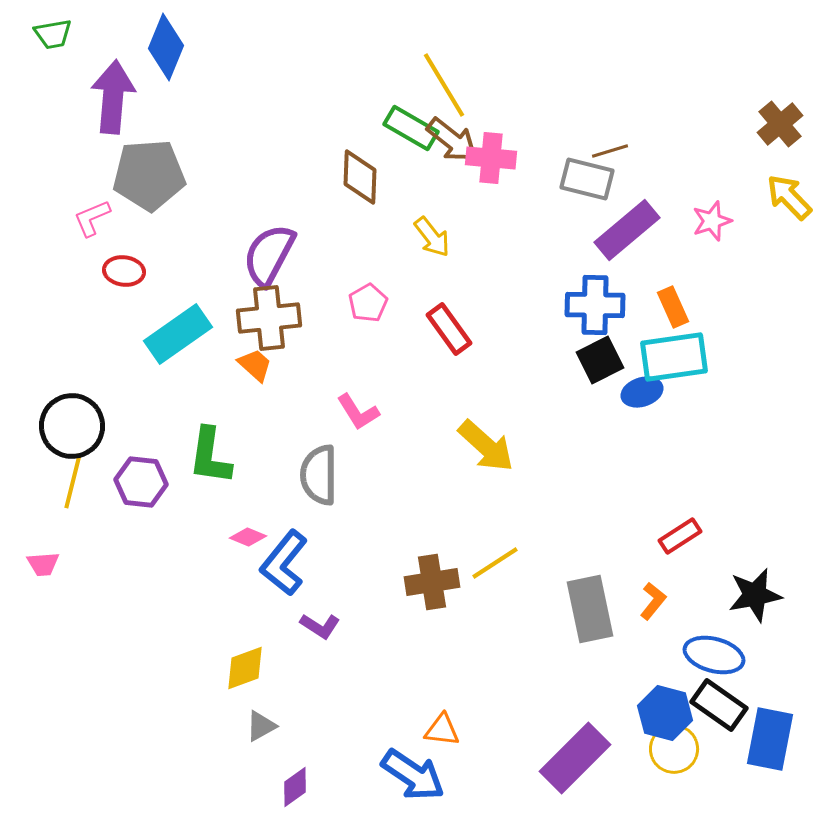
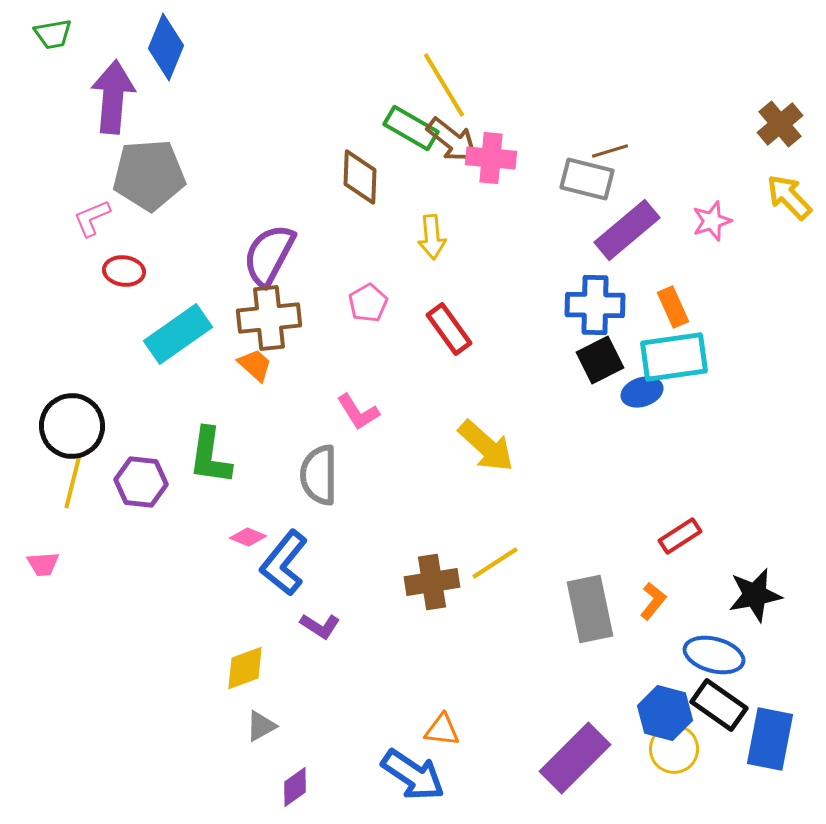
yellow arrow at (432, 237): rotated 33 degrees clockwise
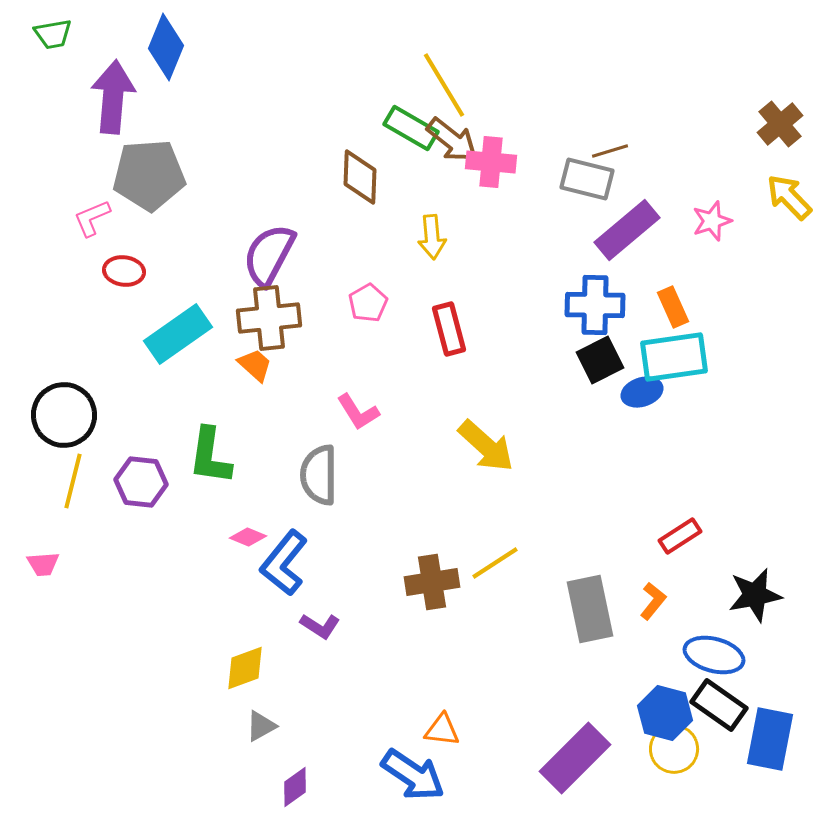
pink cross at (491, 158): moved 4 px down
red rectangle at (449, 329): rotated 21 degrees clockwise
black circle at (72, 426): moved 8 px left, 11 px up
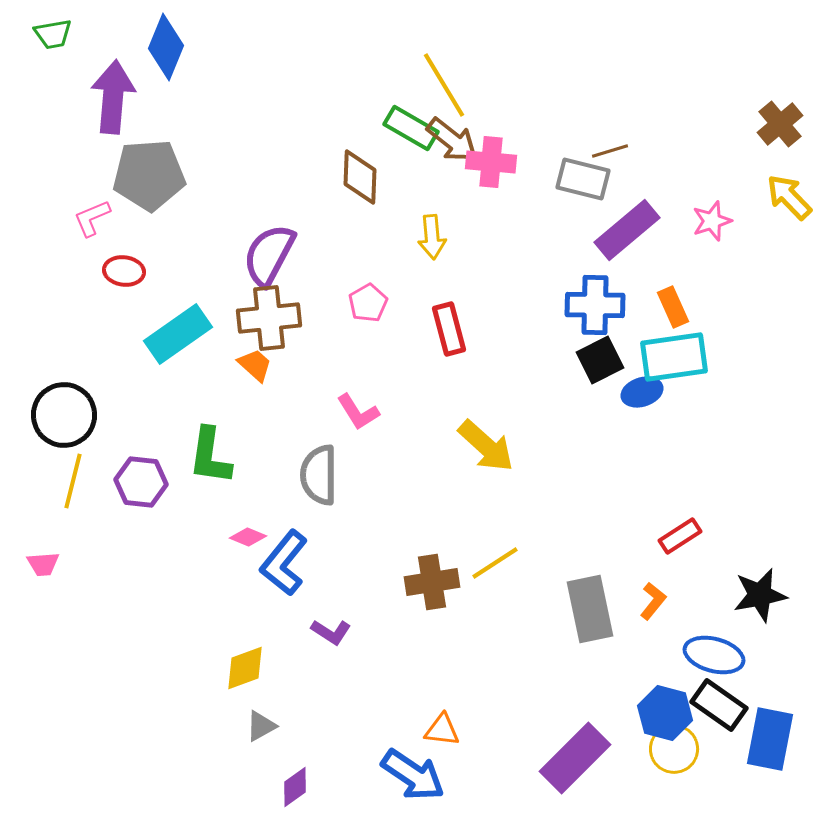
gray rectangle at (587, 179): moved 4 px left
black star at (755, 595): moved 5 px right
purple L-shape at (320, 626): moved 11 px right, 6 px down
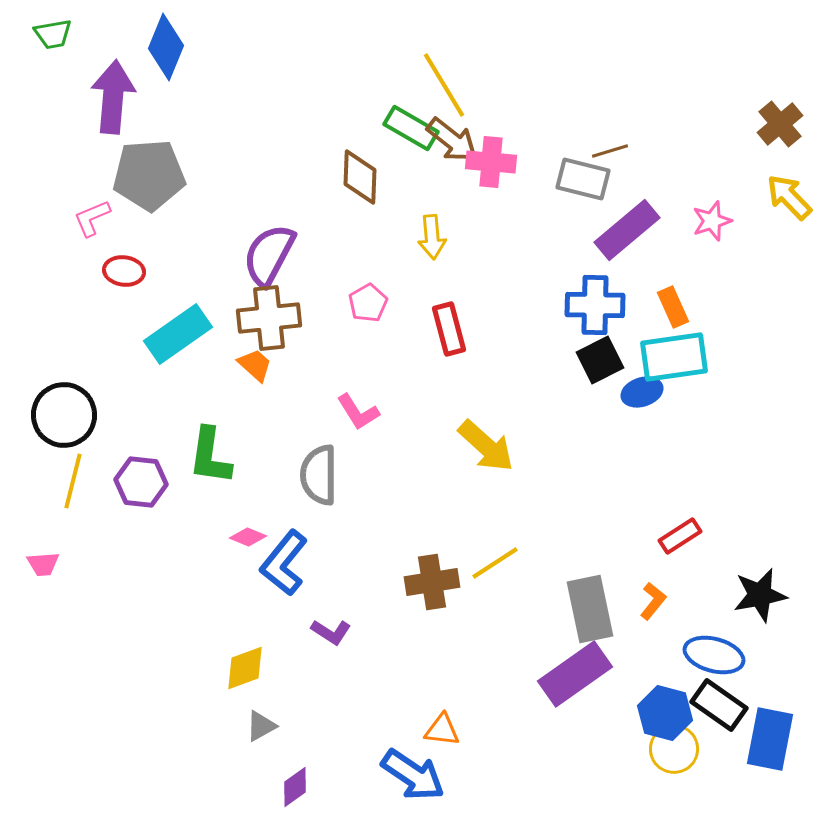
purple rectangle at (575, 758): moved 84 px up; rotated 10 degrees clockwise
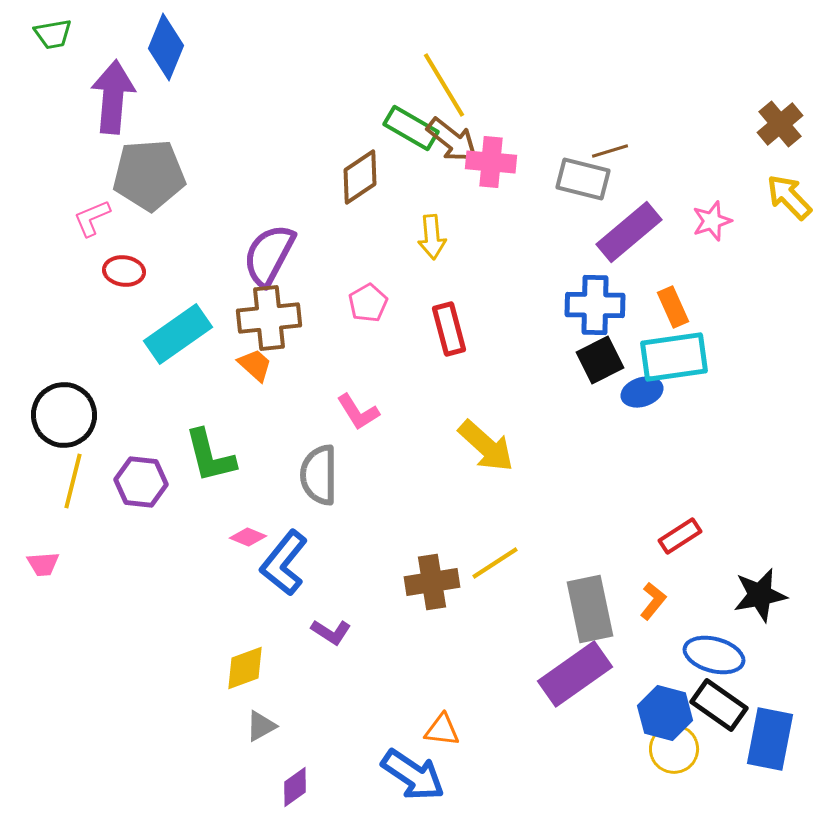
brown diamond at (360, 177): rotated 54 degrees clockwise
purple rectangle at (627, 230): moved 2 px right, 2 px down
green L-shape at (210, 456): rotated 22 degrees counterclockwise
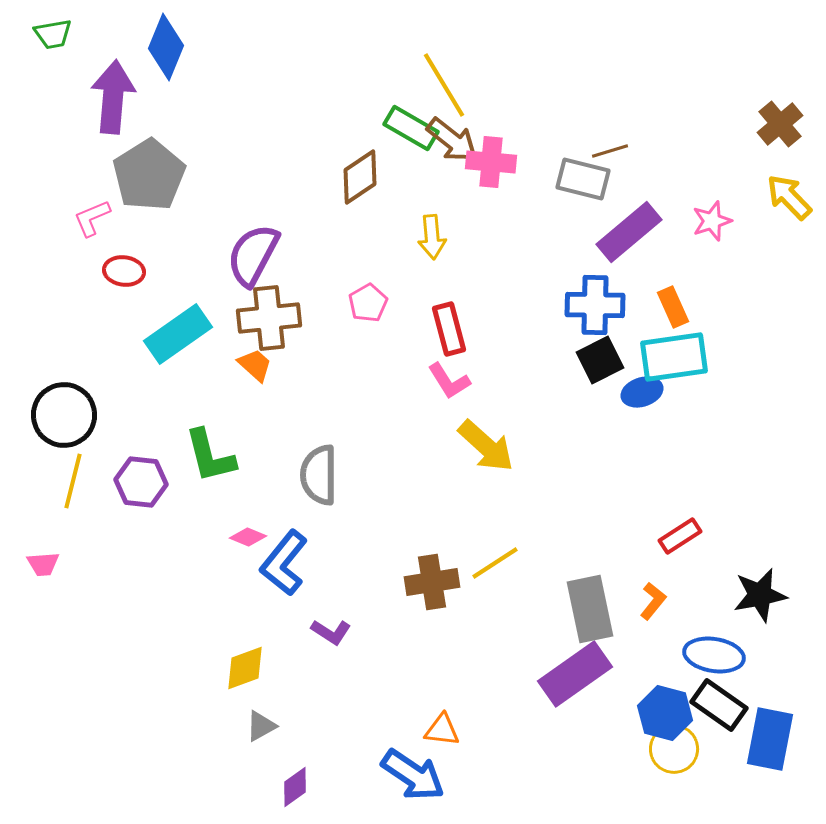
gray pentagon at (149, 175): rotated 28 degrees counterclockwise
purple semicircle at (269, 255): moved 16 px left
pink L-shape at (358, 412): moved 91 px right, 31 px up
blue ellipse at (714, 655): rotated 6 degrees counterclockwise
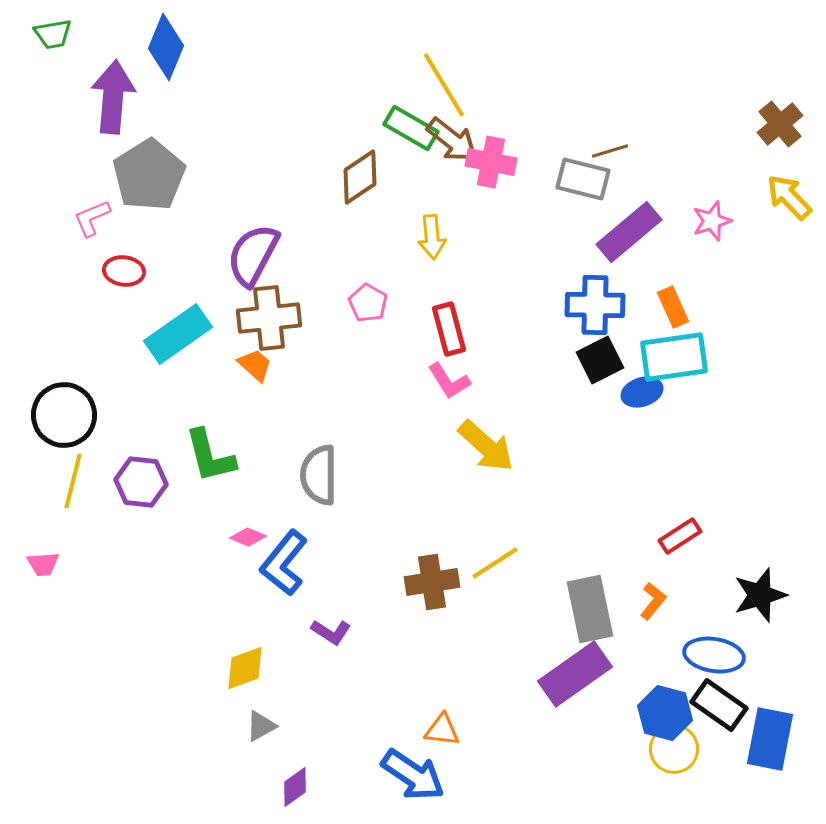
pink cross at (491, 162): rotated 6 degrees clockwise
pink pentagon at (368, 303): rotated 12 degrees counterclockwise
black star at (760, 595): rotated 6 degrees counterclockwise
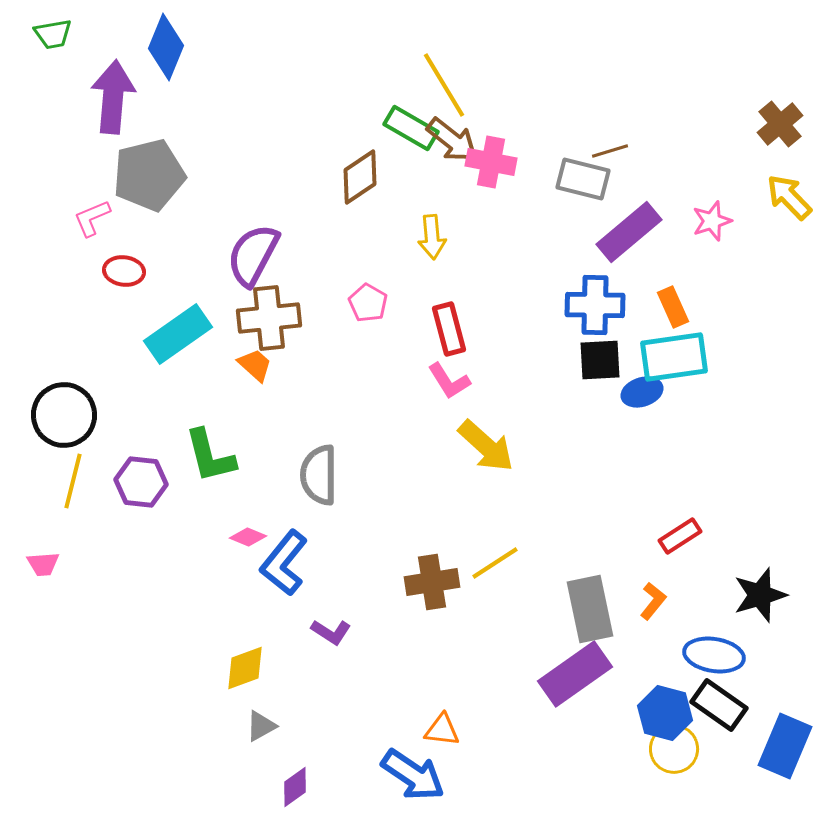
gray pentagon at (149, 175): rotated 18 degrees clockwise
black square at (600, 360): rotated 24 degrees clockwise
blue rectangle at (770, 739): moved 15 px right, 7 px down; rotated 12 degrees clockwise
